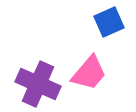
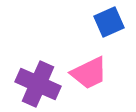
pink trapezoid: rotated 24 degrees clockwise
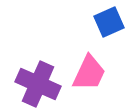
pink trapezoid: rotated 39 degrees counterclockwise
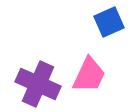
pink trapezoid: moved 2 px down
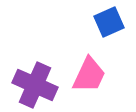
purple cross: moved 3 px left, 1 px down
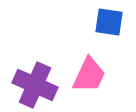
blue square: rotated 32 degrees clockwise
